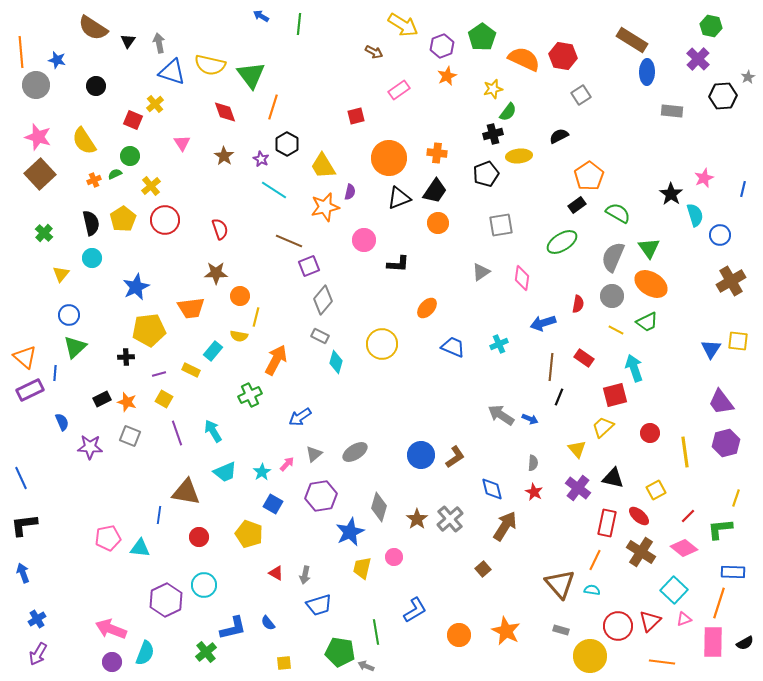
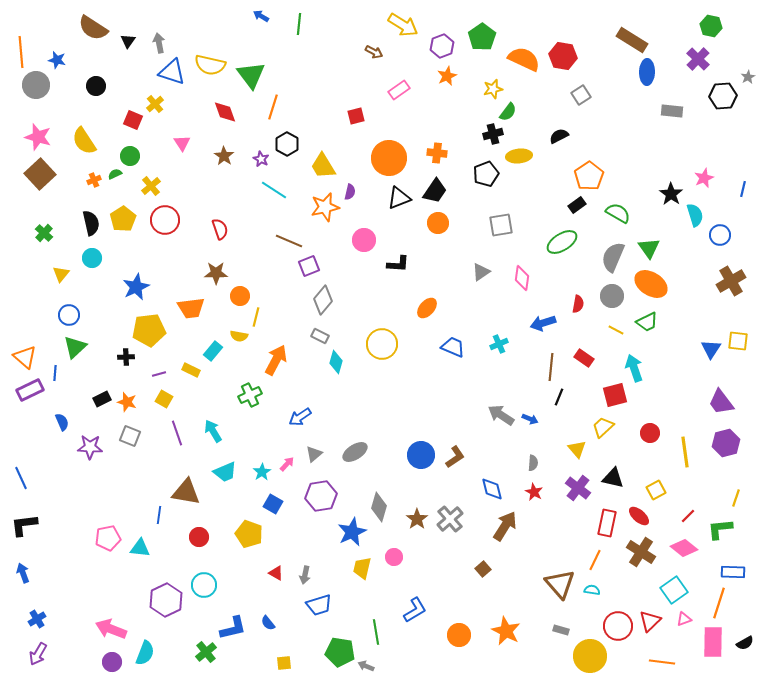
blue star at (350, 532): moved 2 px right
cyan square at (674, 590): rotated 12 degrees clockwise
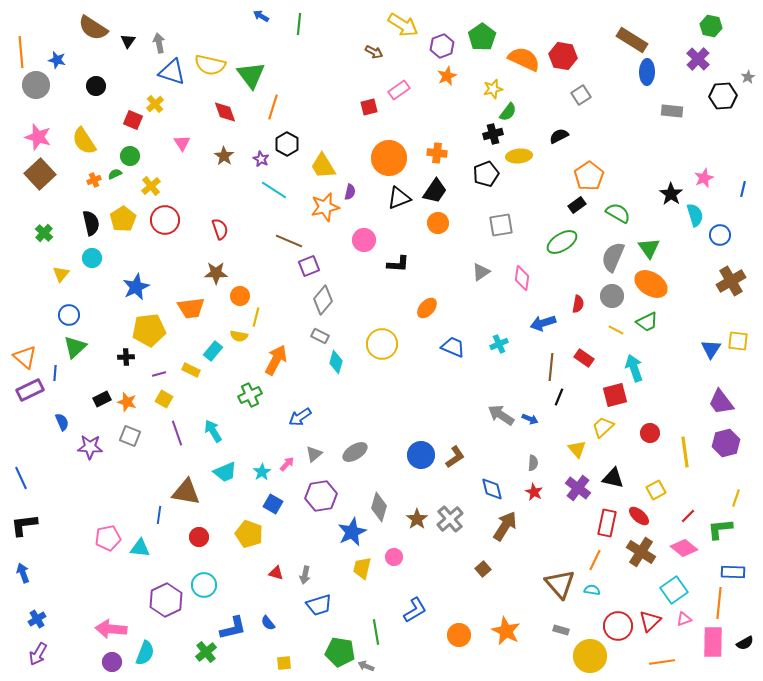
red square at (356, 116): moved 13 px right, 9 px up
red triangle at (276, 573): rotated 14 degrees counterclockwise
orange line at (719, 603): rotated 12 degrees counterclockwise
pink arrow at (111, 629): rotated 16 degrees counterclockwise
orange line at (662, 662): rotated 15 degrees counterclockwise
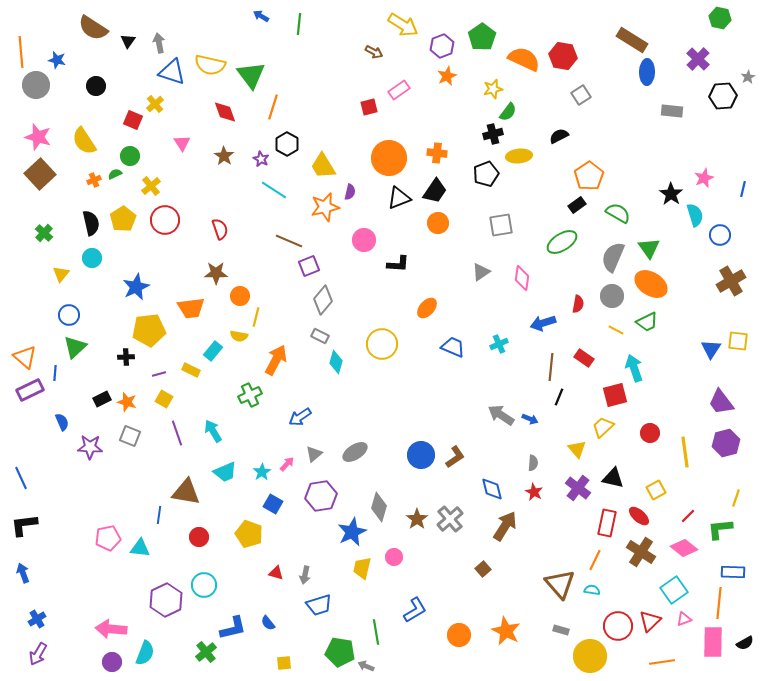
green hexagon at (711, 26): moved 9 px right, 8 px up
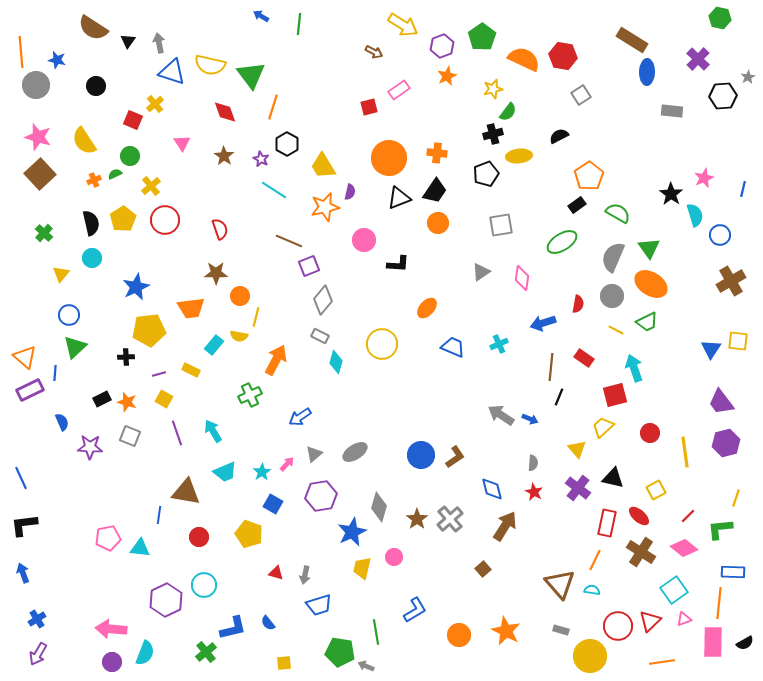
cyan rectangle at (213, 351): moved 1 px right, 6 px up
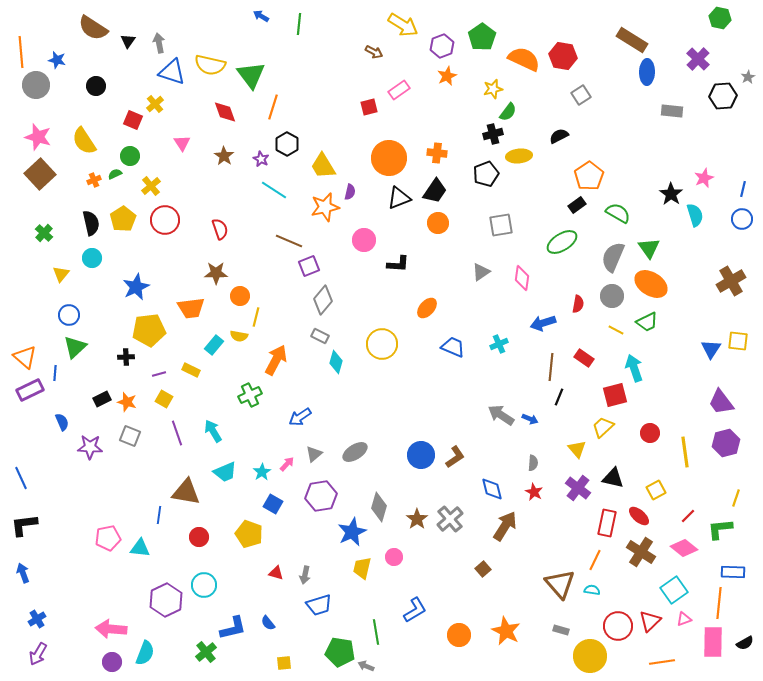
blue circle at (720, 235): moved 22 px right, 16 px up
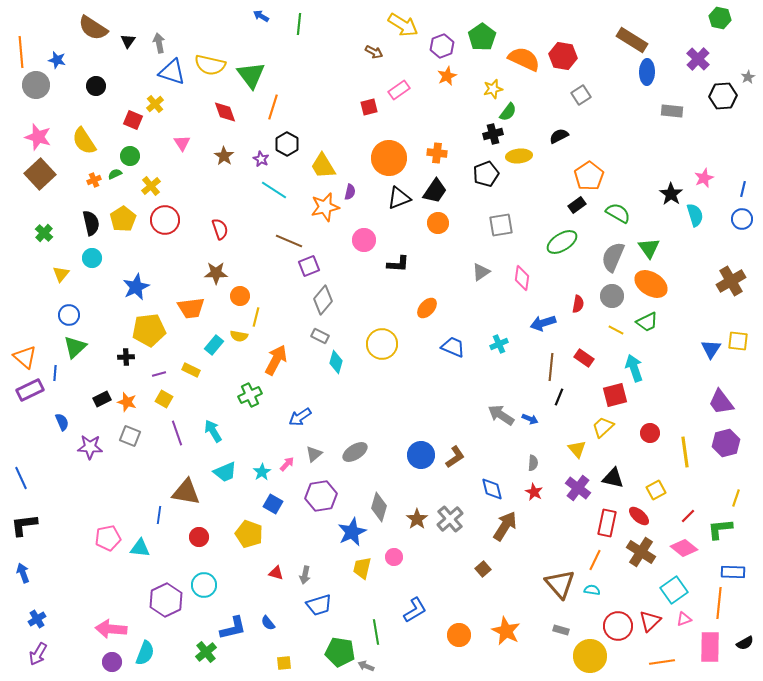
pink rectangle at (713, 642): moved 3 px left, 5 px down
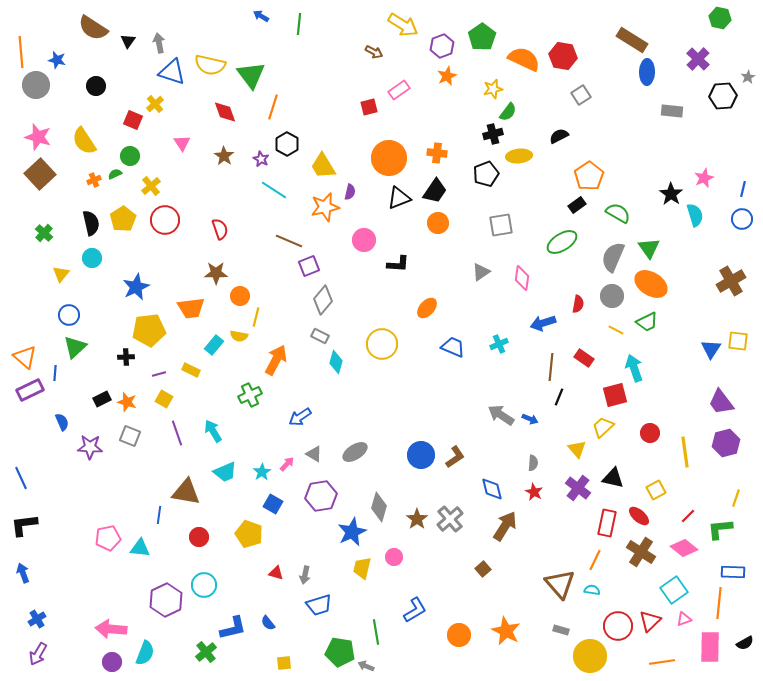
gray triangle at (314, 454): rotated 48 degrees counterclockwise
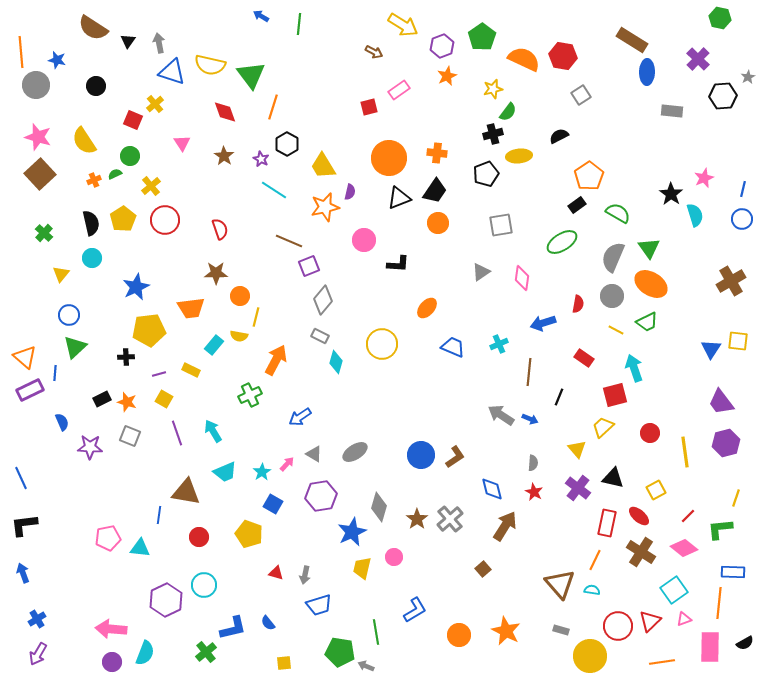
brown line at (551, 367): moved 22 px left, 5 px down
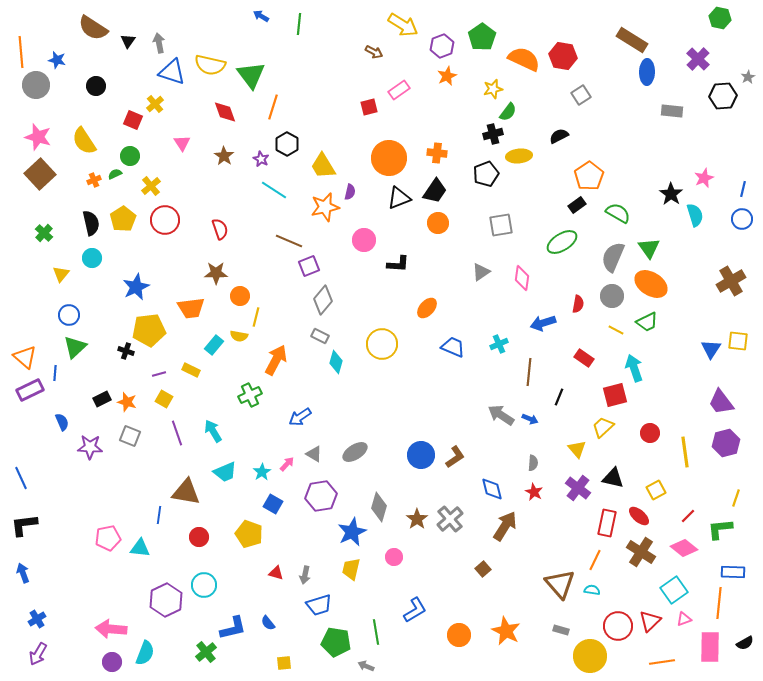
black cross at (126, 357): moved 6 px up; rotated 21 degrees clockwise
yellow trapezoid at (362, 568): moved 11 px left, 1 px down
green pentagon at (340, 652): moved 4 px left, 10 px up
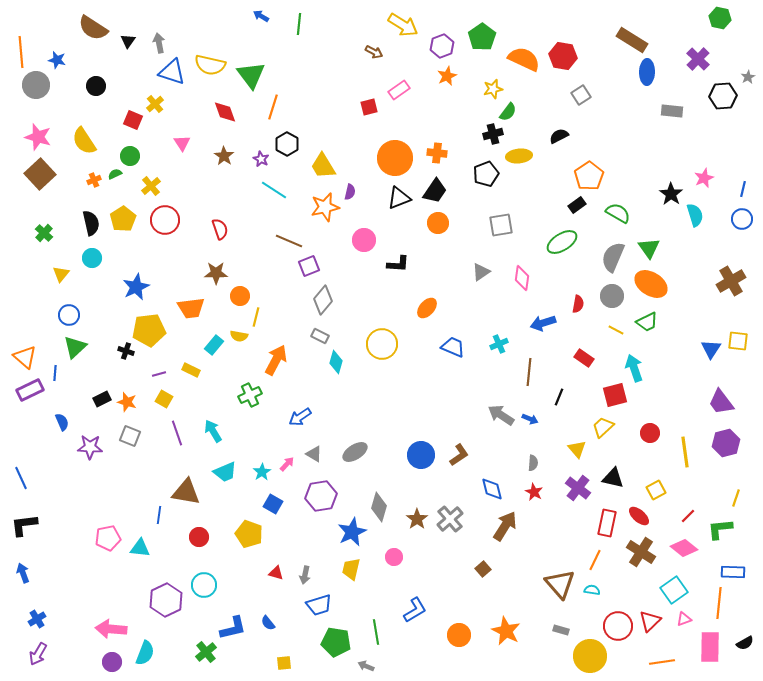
orange circle at (389, 158): moved 6 px right
brown L-shape at (455, 457): moved 4 px right, 2 px up
